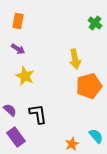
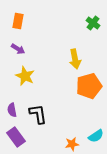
green cross: moved 2 px left
purple semicircle: moved 2 px right; rotated 144 degrees counterclockwise
cyan semicircle: rotated 98 degrees clockwise
orange star: rotated 16 degrees clockwise
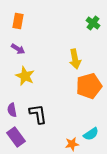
cyan semicircle: moved 5 px left, 2 px up
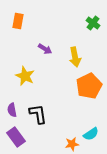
purple arrow: moved 27 px right
yellow arrow: moved 2 px up
orange pentagon: rotated 10 degrees counterclockwise
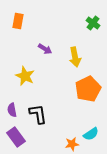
orange pentagon: moved 1 px left, 3 px down
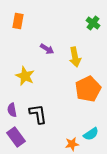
purple arrow: moved 2 px right
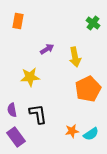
purple arrow: rotated 64 degrees counterclockwise
yellow star: moved 5 px right, 1 px down; rotated 30 degrees counterclockwise
orange star: moved 13 px up
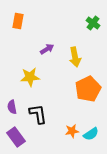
purple semicircle: moved 3 px up
